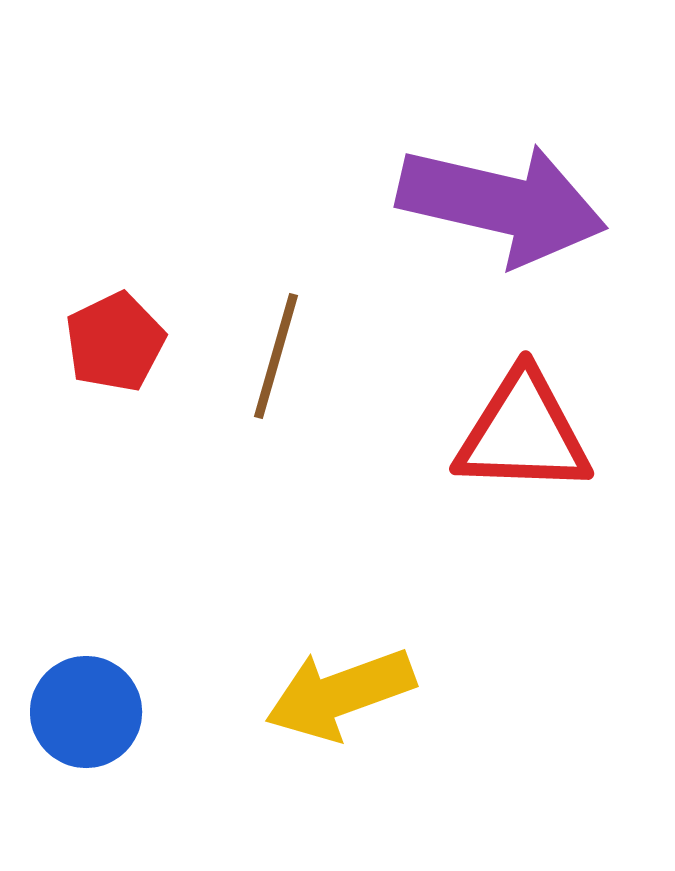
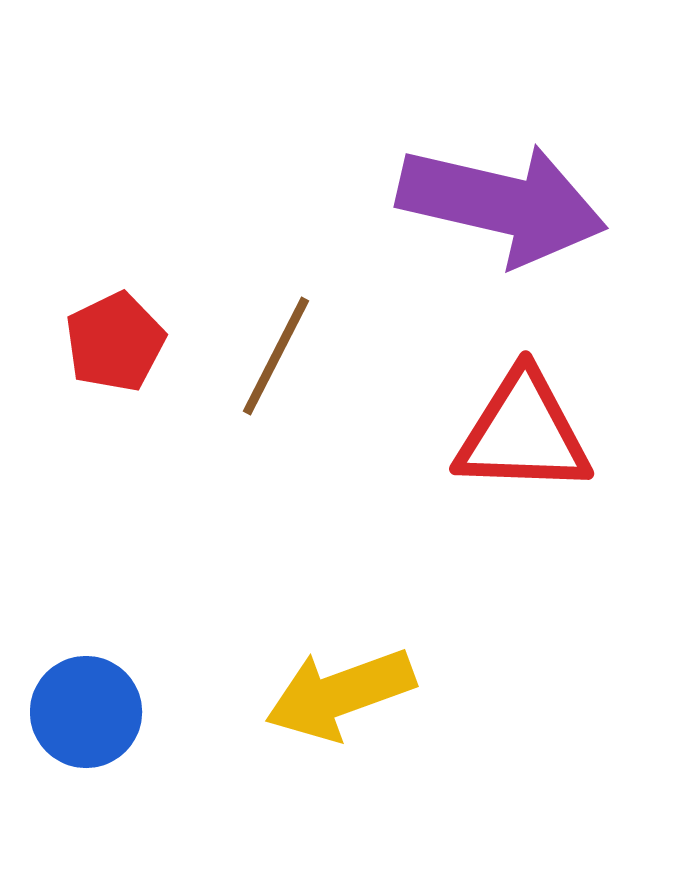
brown line: rotated 11 degrees clockwise
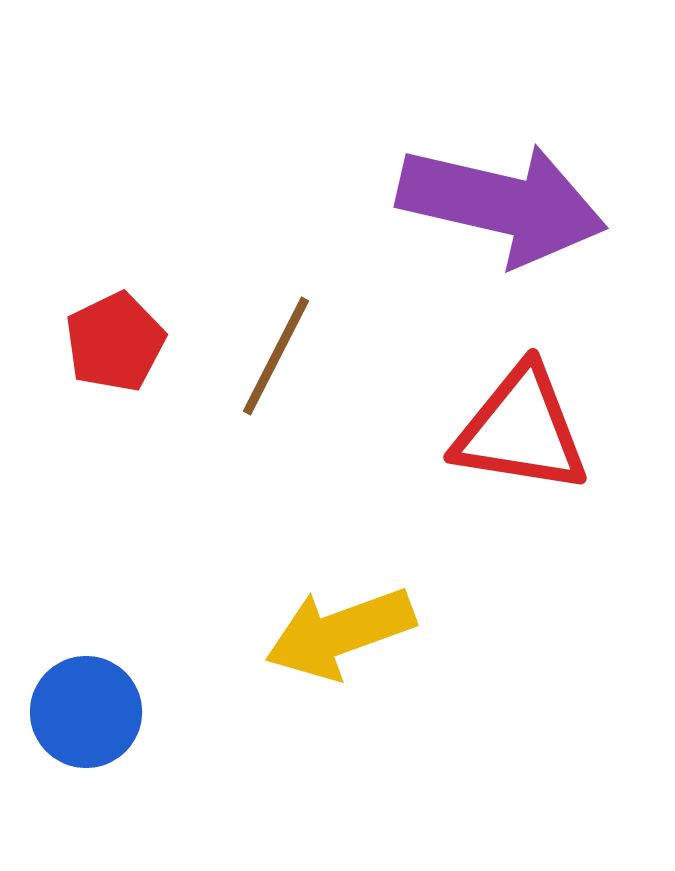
red triangle: moved 2 px left, 3 px up; rotated 7 degrees clockwise
yellow arrow: moved 61 px up
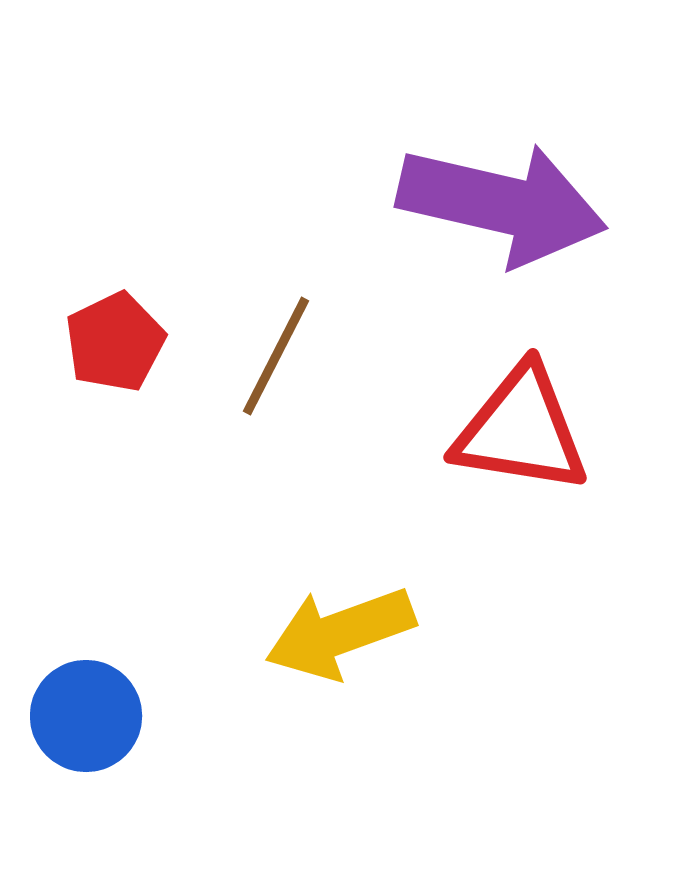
blue circle: moved 4 px down
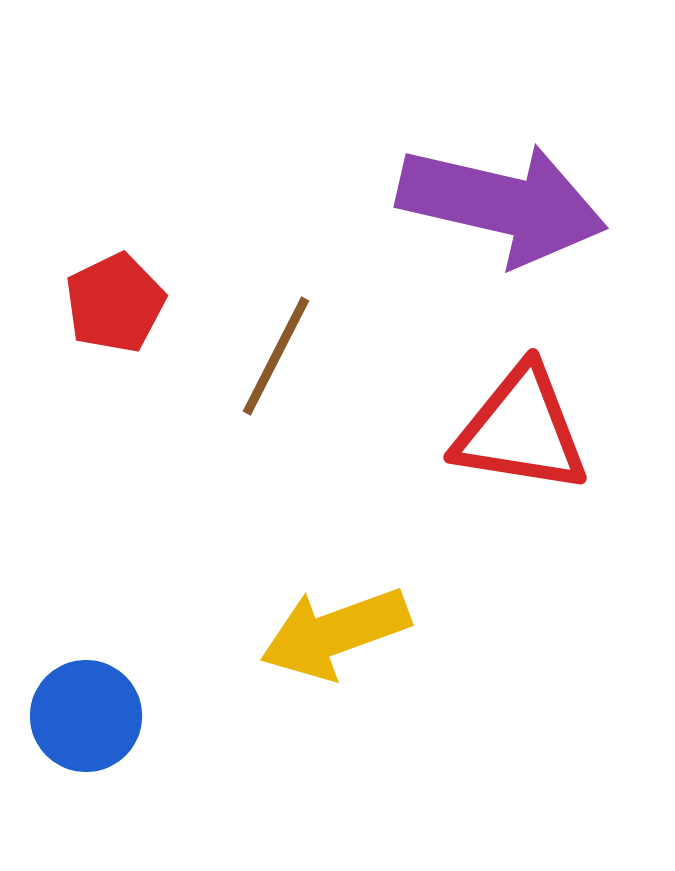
red pentagon: moved 39 px up
yellow arrow: moved 5 px left
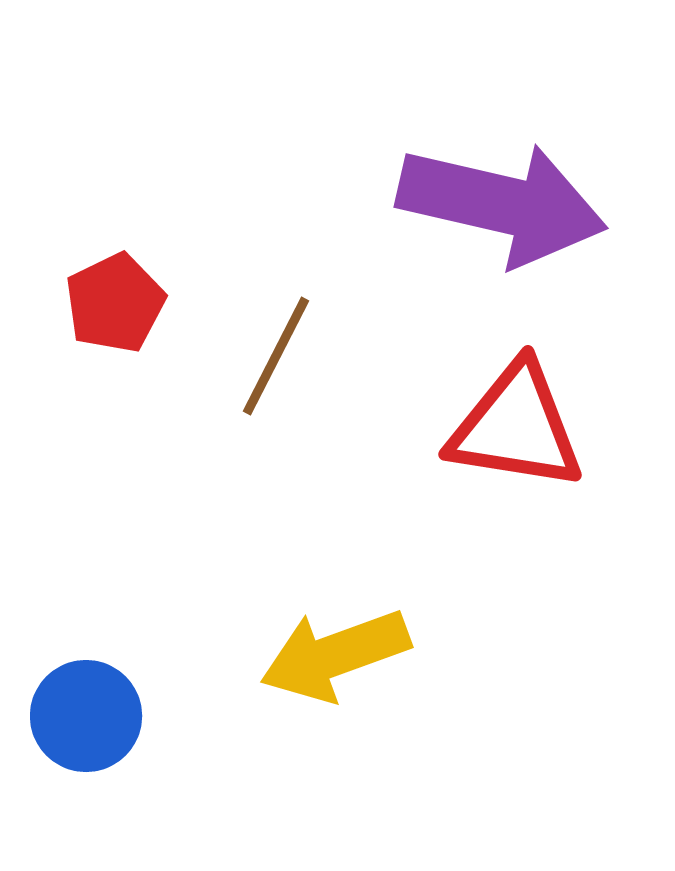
red triangle: moved 5 px left, 3 px up
yellow arrow: moved 22 px down
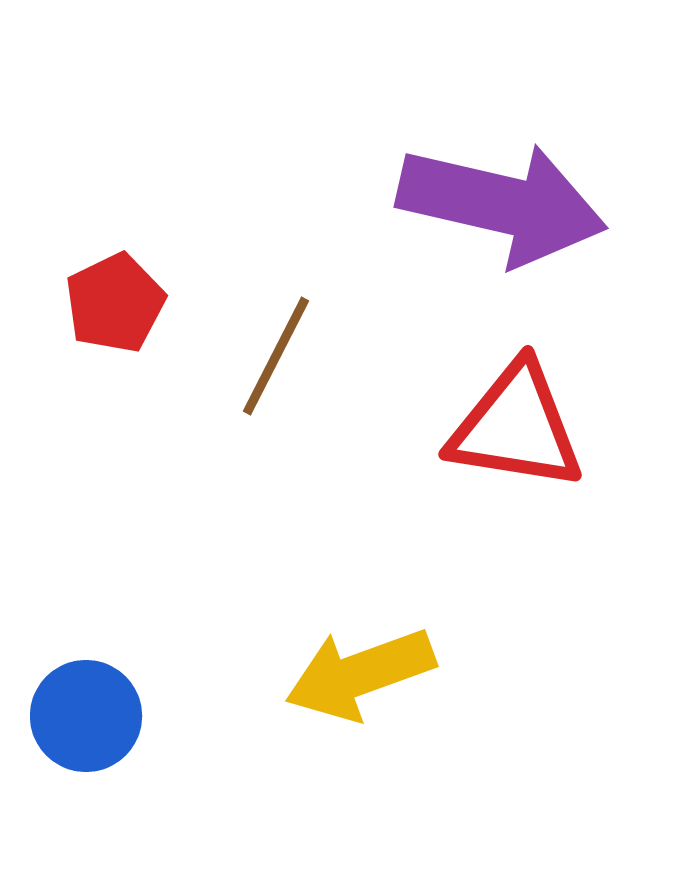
yellow arrow: moved 25 px right, 19 px down
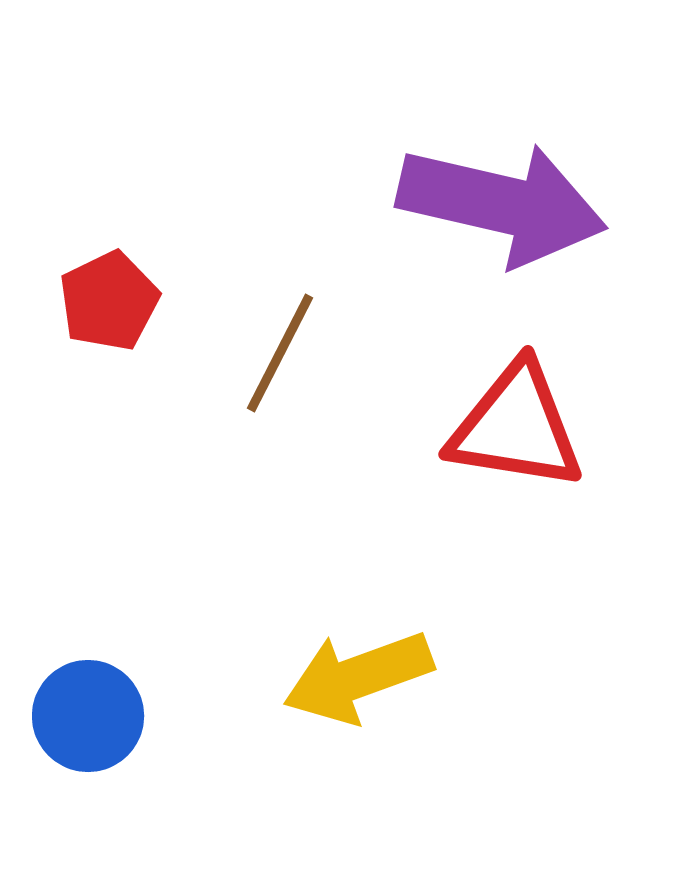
red pentagon: moved 6 px left, 2 px up
brown line: moved 4 px right, 3 px up
yellow arrow: moved 2 px left, 3 px down
blue circle: moved 2 px right
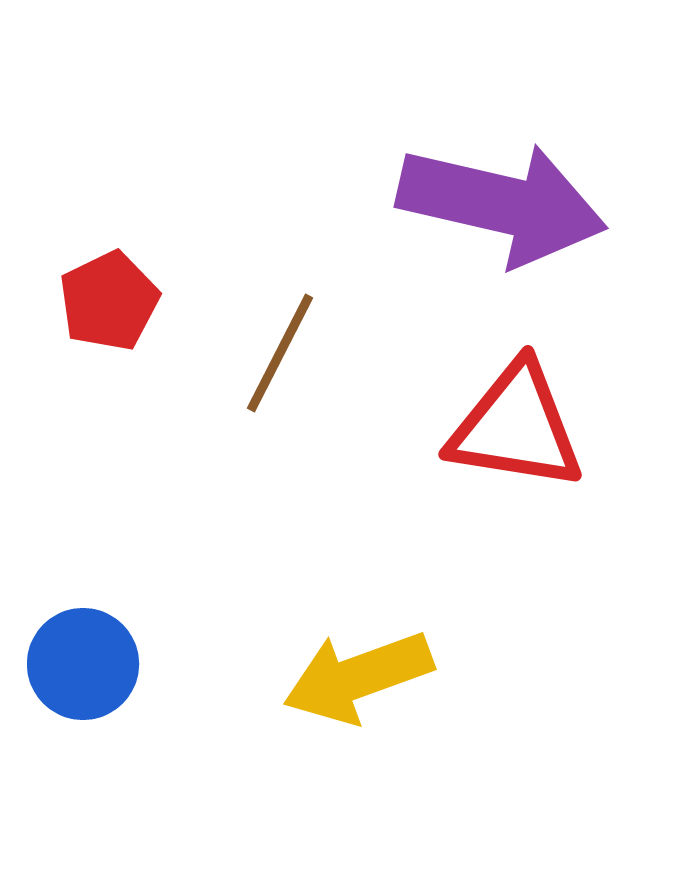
blue circle: moved 5 px left, 52 px up
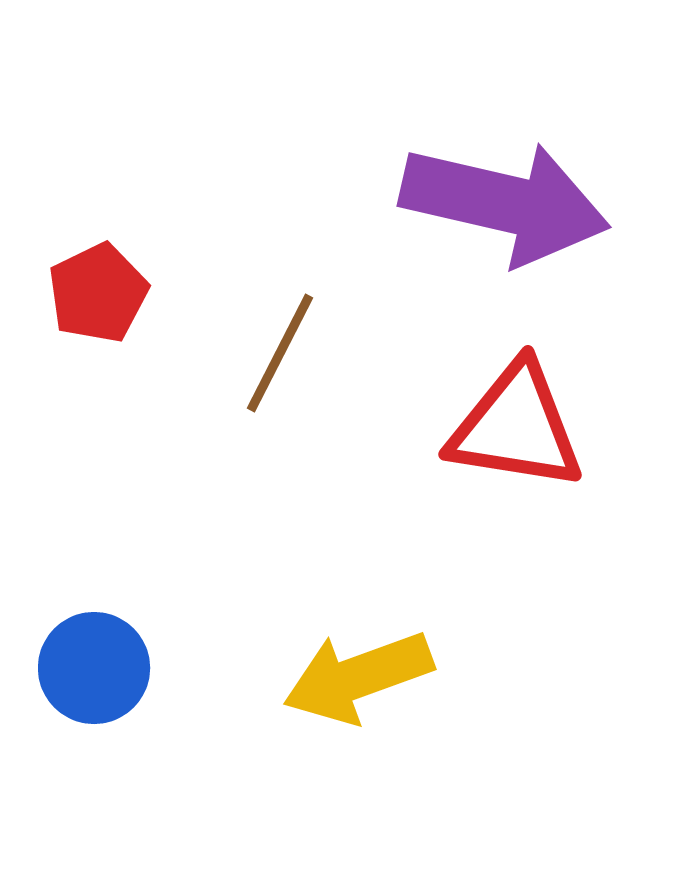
purple arrow: moved 3 px right, 1 px up
red pentagon: moved 11 px left, 8 px up
blue circle: moved 11 px right, 4 px down
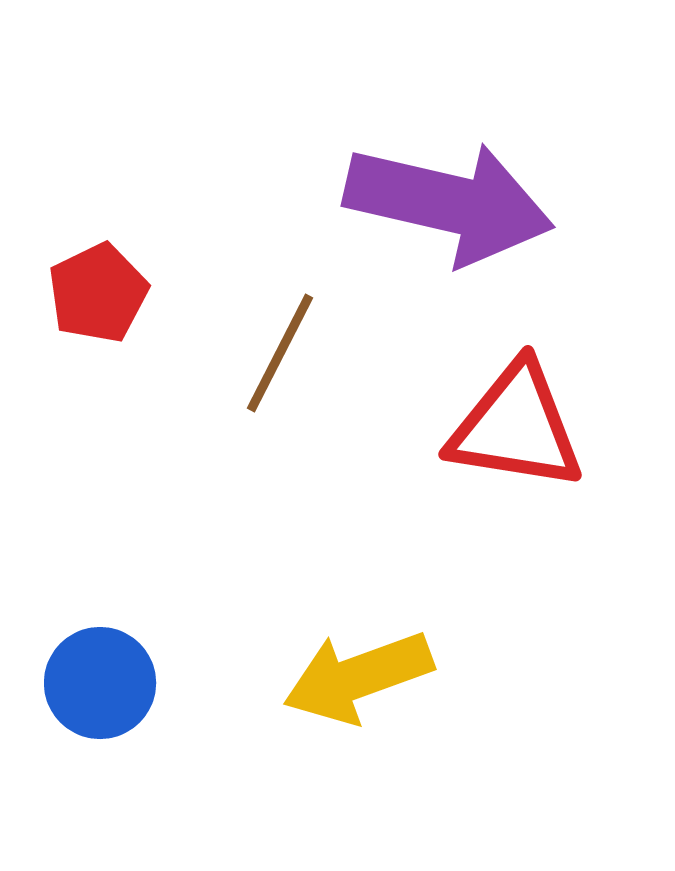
purple arrow: moved 56 px left
blue circle: moved 6 px right, 15 px down
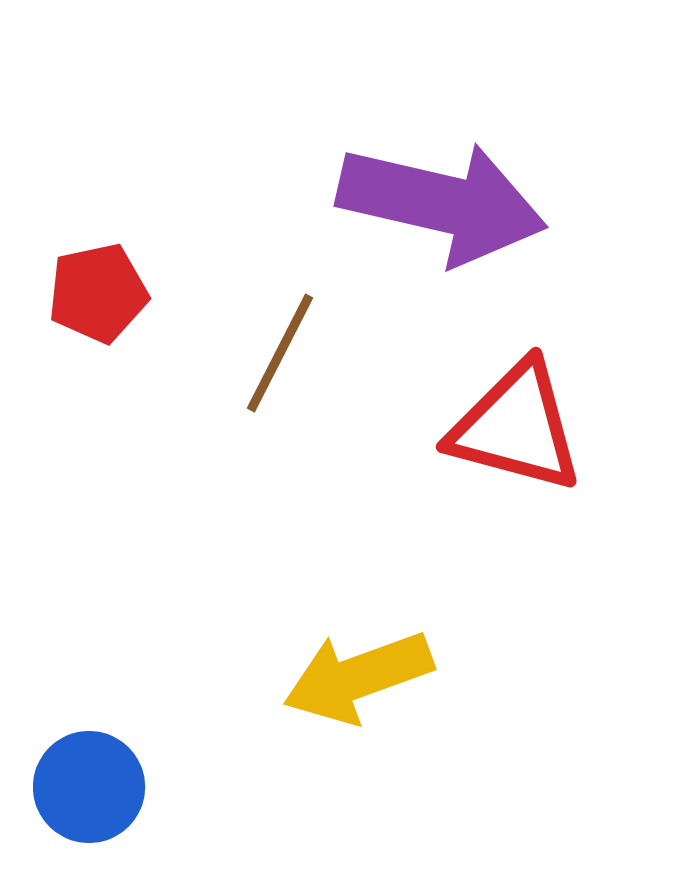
purple arrow: moved 7 px left
red pentagon: rotated 14 degrees clockwise
red triangle: rotated 6 degrees clockwise
blue circle: moved 11 px left, 104 px down
